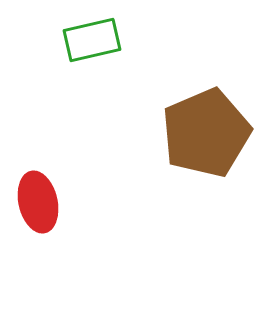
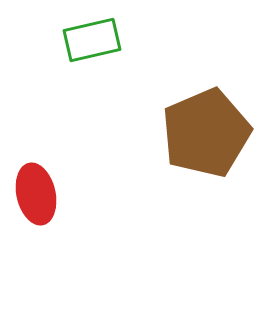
red ellipse: moved 2 px left, 8 px up
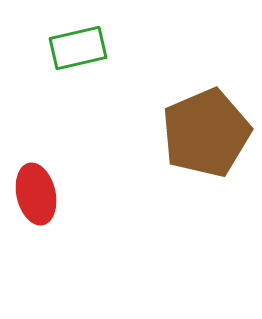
green rectangle: moved 14 px left, 8 px down
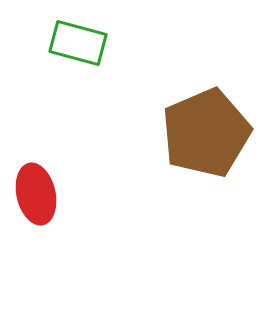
green rectangle: moved 5 px up; rotated 28 degrees clockwise
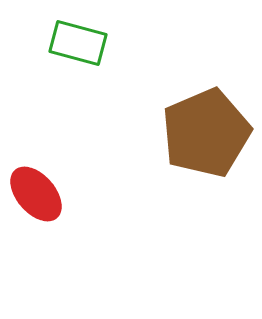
red ellipse: rotated 28 degrees counterclockwise
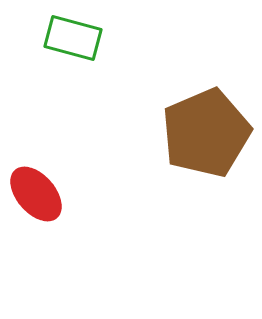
green rectangle: moved 5 px left, 5 px up
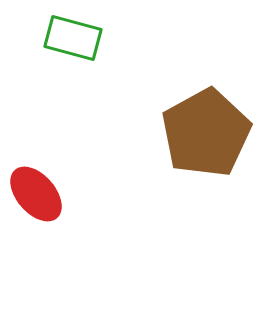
brown pentagon: rotated 6 degrees counterclockwise
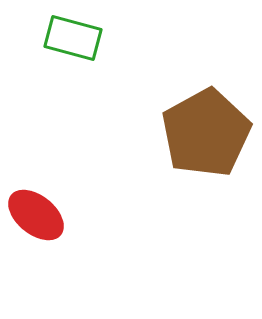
red ellipse: moved 21 px down; rotated 10 degrees counterclockwise
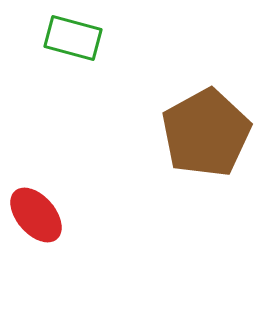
red ellipse: rotated 10 degrees clockwise
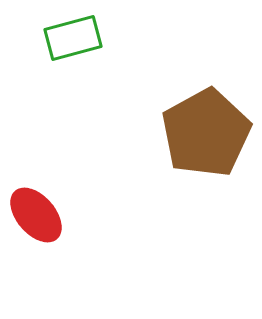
green rectangle: rotated 30 degrees counterclockwise
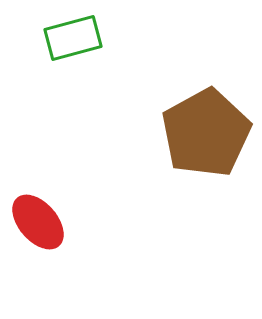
red ellipse: moved 2 px right, 7 px down
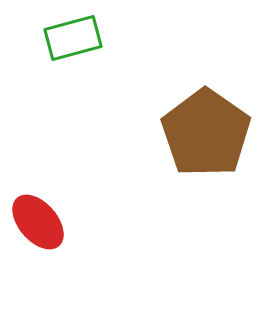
brown pentagon: rotated 8 degrees counterclockwise
